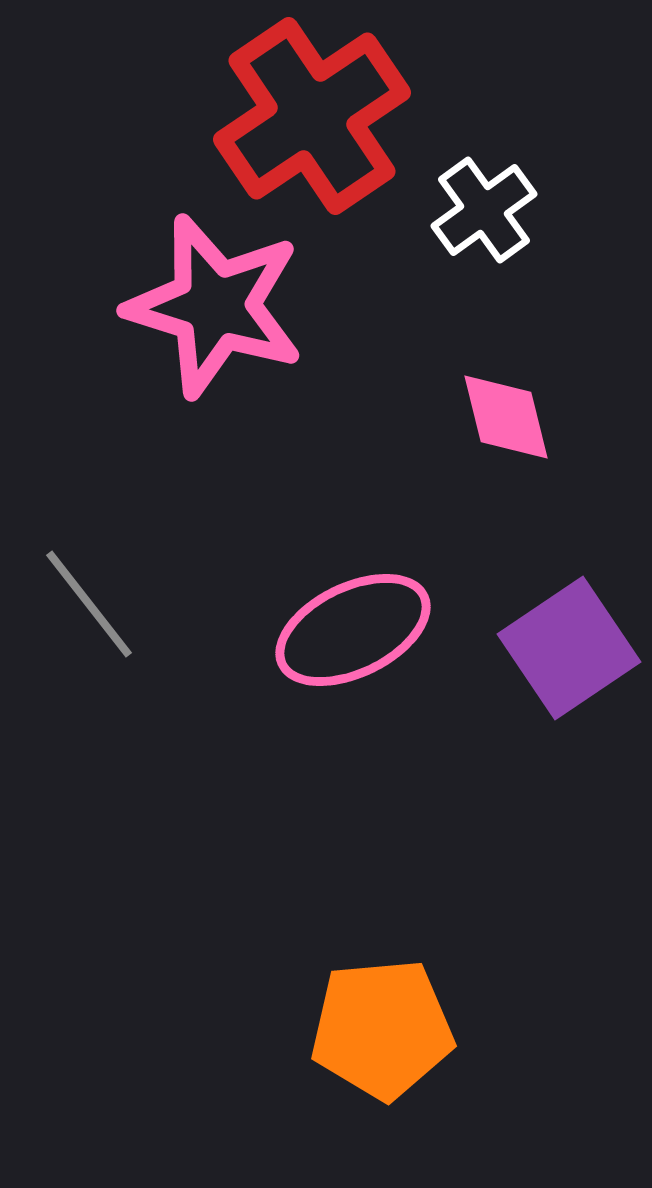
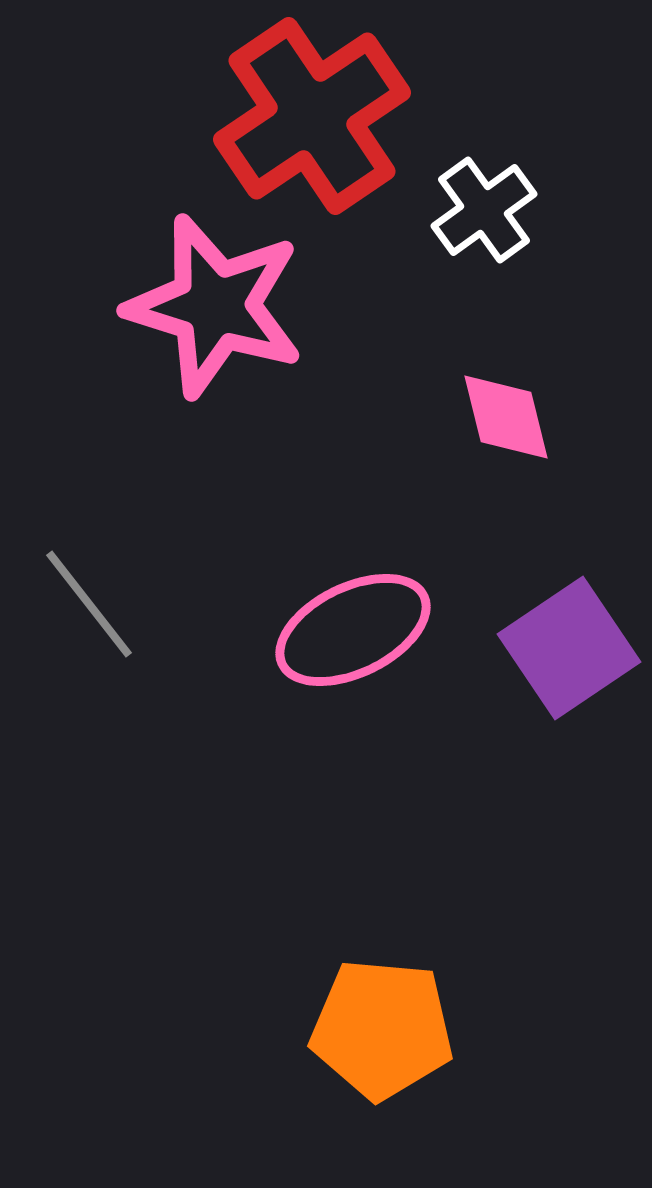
orange pentagon: rotated 10 degrees clockwise
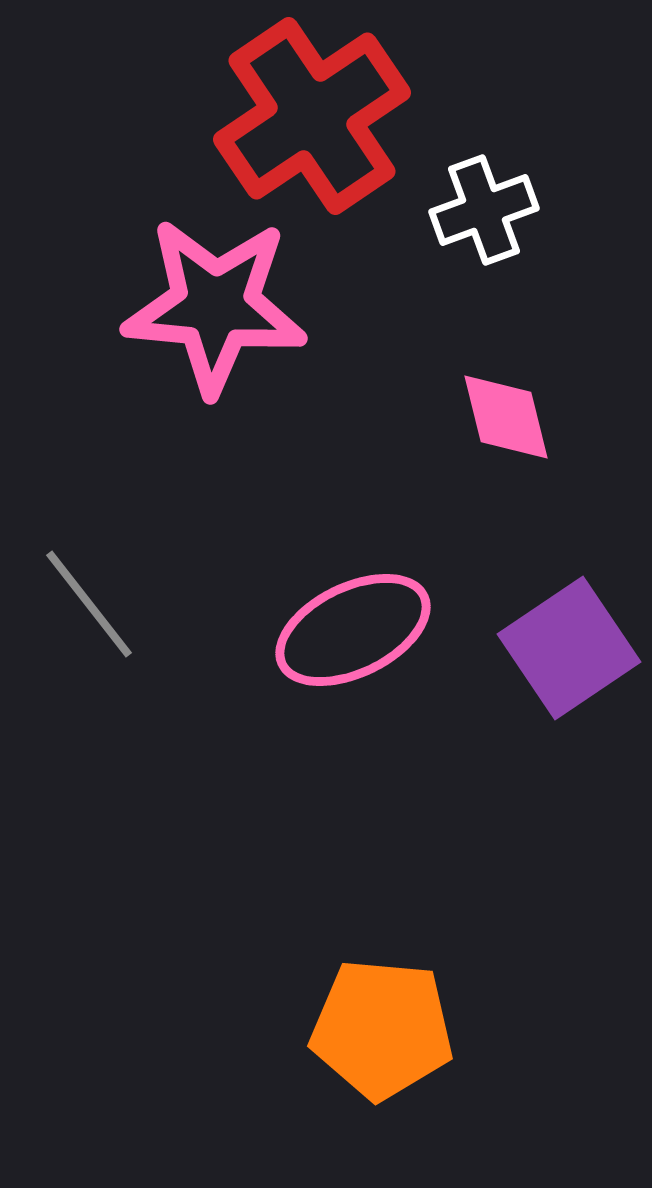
white cross: rotated 16 degrees clockwise
pink star: rotated 12 degrees counterclockwise
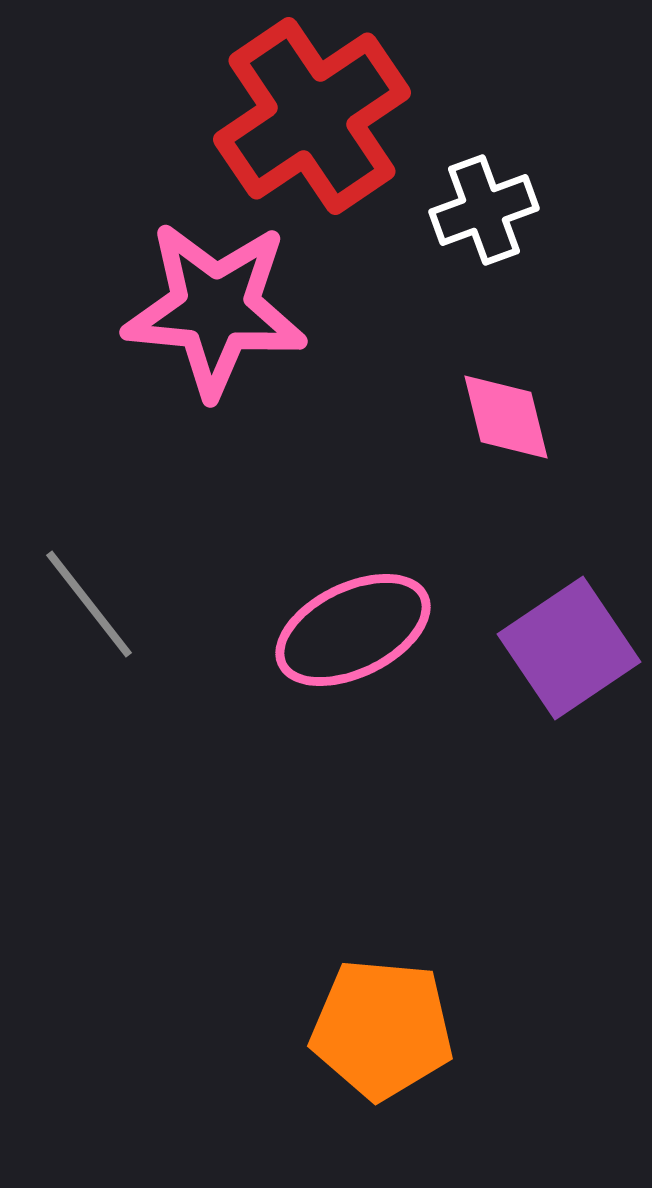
pink star: moved 3 px down
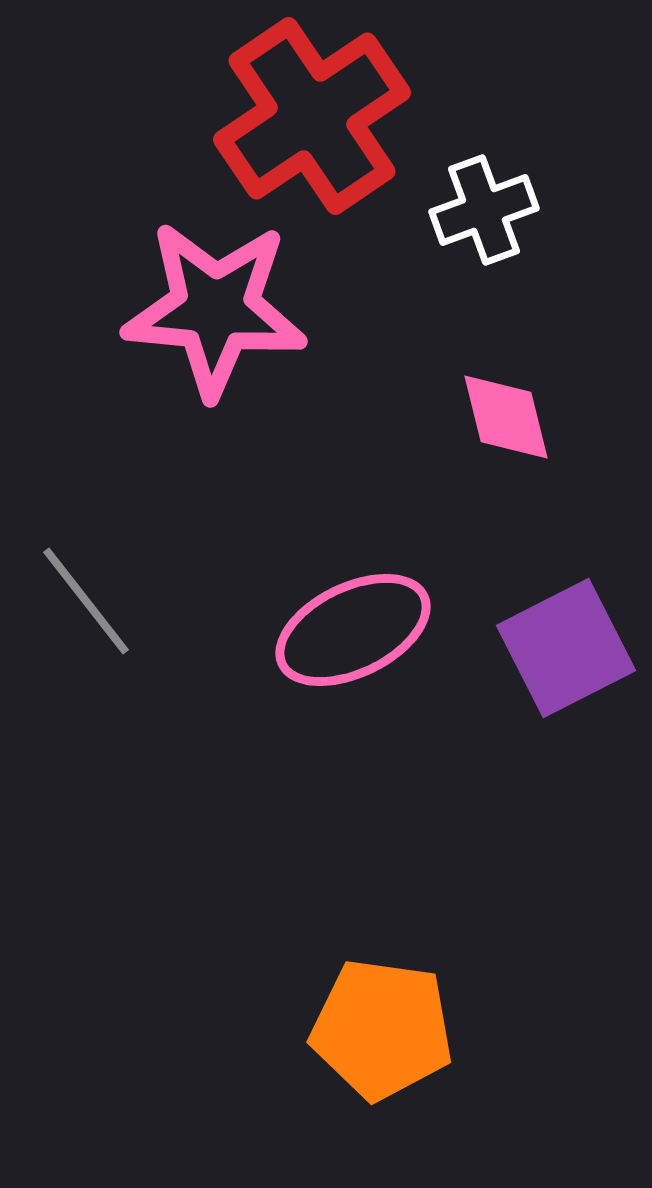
gray line: moved 3 px left, 3 px up
purple square: moved 3 px left; rotated 7 degrees clockwise
orange pentagon: rotated 3 degrees clockwise
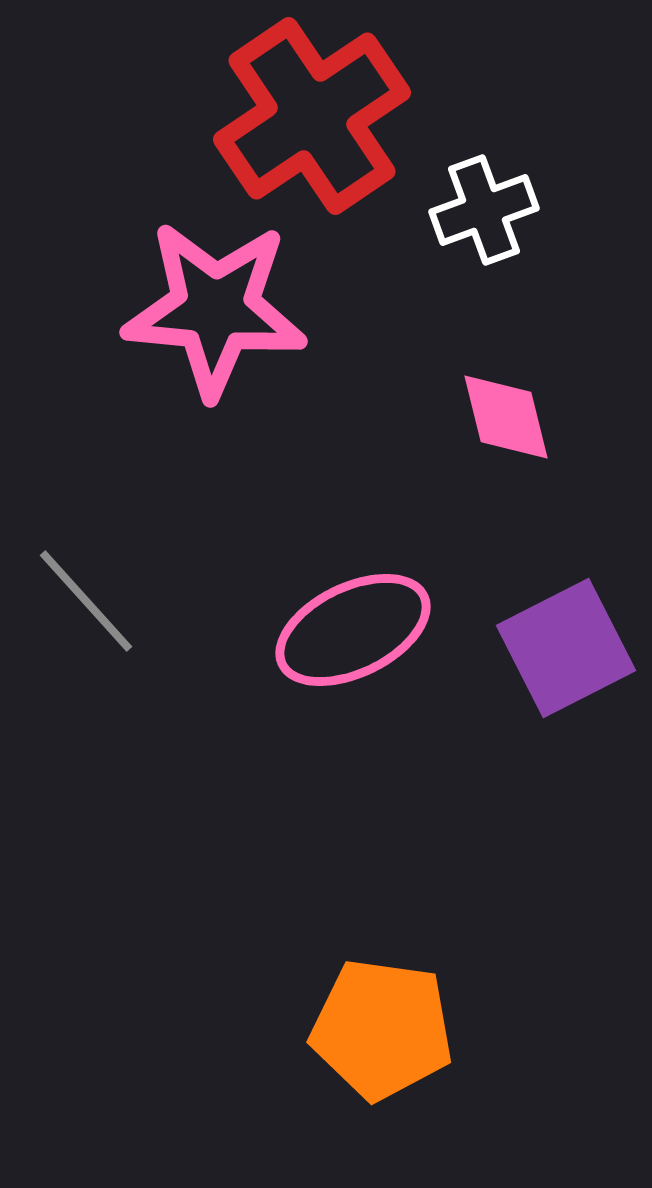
gray line: rotated 4 degrees counterclockwise
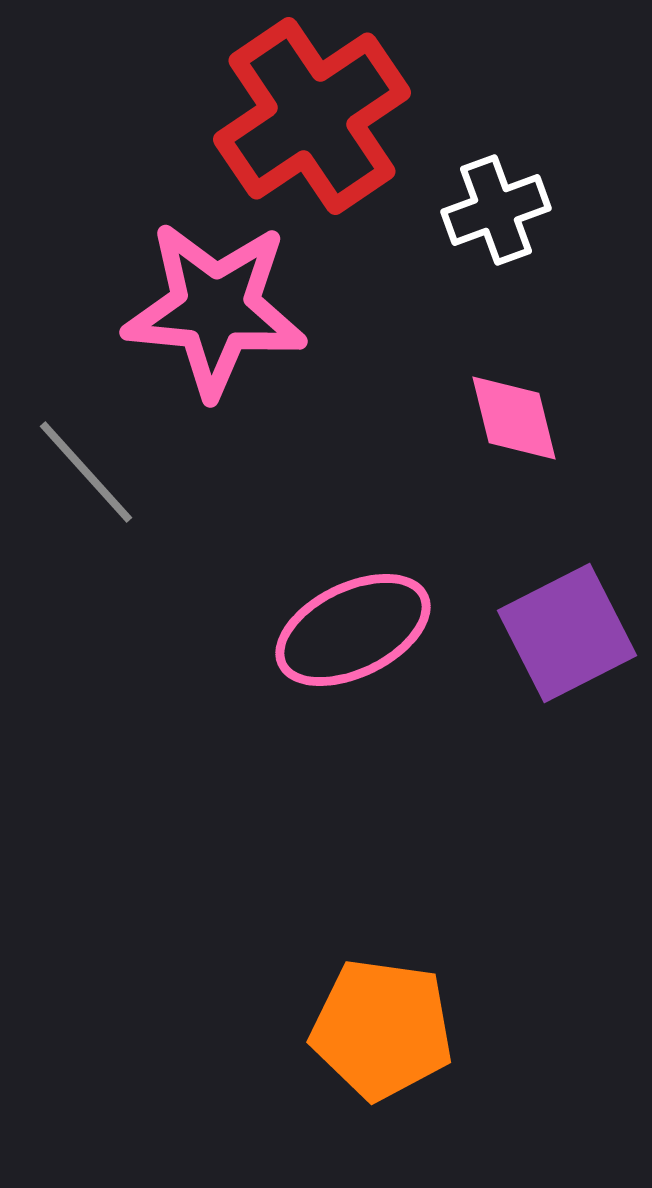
white cross: moved 12 px right
pink diamond: moved 8 px right, 1 px down
gray line: moved 129 px up
purple square: moved 1 px right, 15 px up
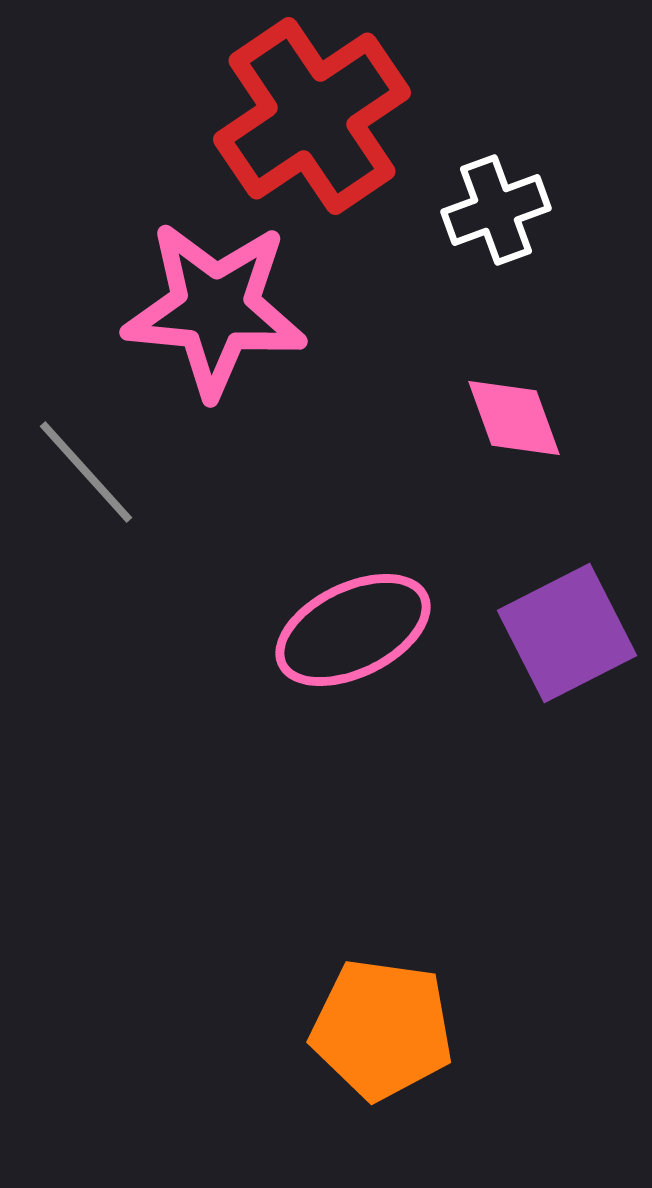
pink diamond: rotated 6 degrees counterclockwise
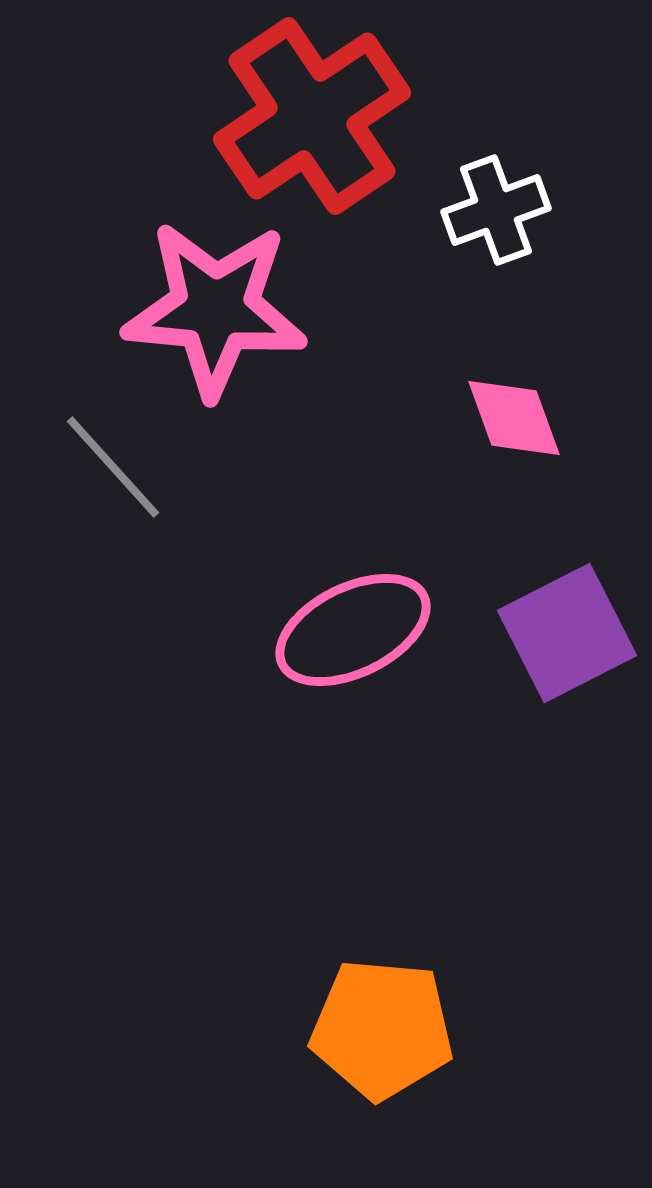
gray line: moved 27 px right, 5 px up
orange pentagon: rotated 3 degrees counterclockwise
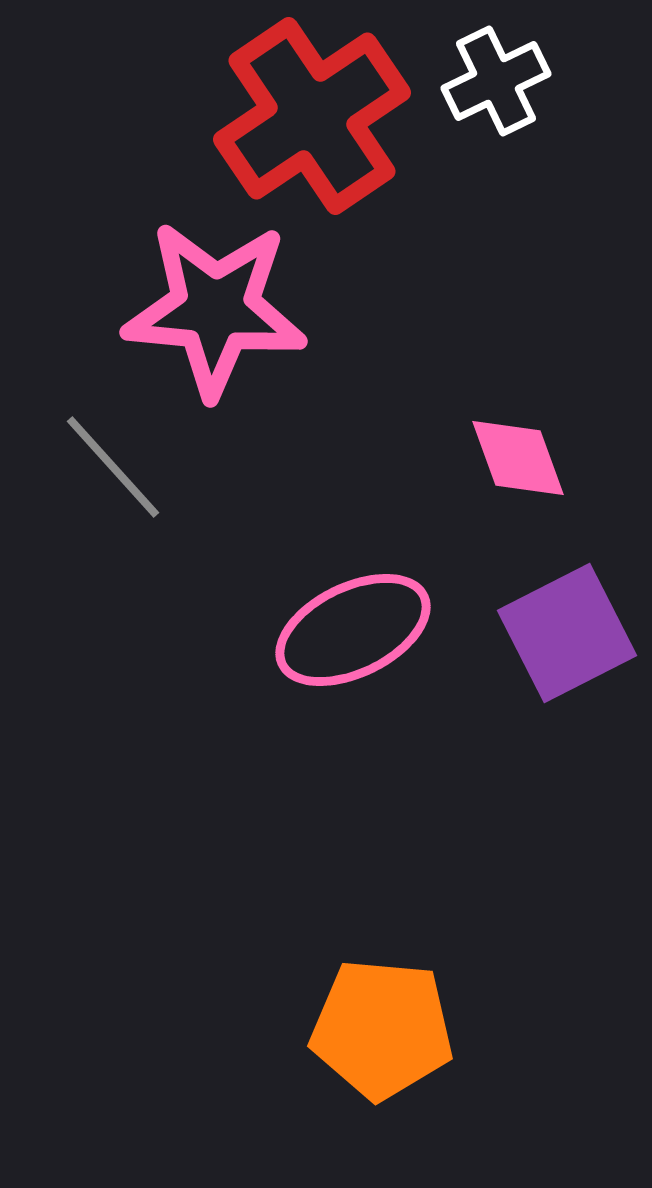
white cross: moved 129 px up; rotated 6 degrees counterclockwise
pink diamond: moved 4 px right, 40 px down
